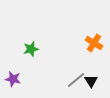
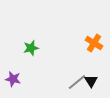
green star: moved 1 px up
gray line: moved 1 px right, 2 px down
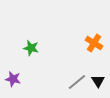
green star: rotated 28 degrees clockwise
black triangle: moved 7 px right
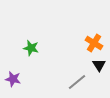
black triangle: moved 1 px right, 16 px up
